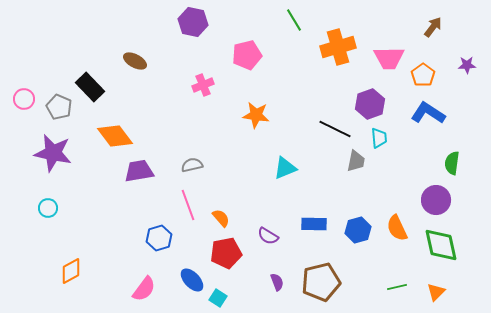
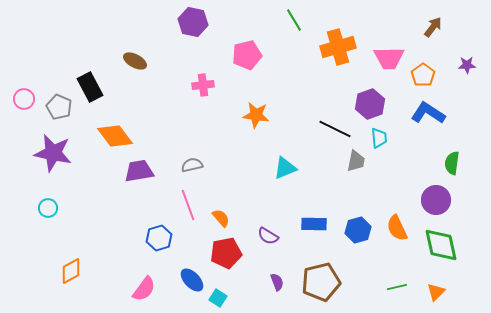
pink cross at (203, 85): rotated 15 degrees clockwise
black rectangle at (90, 87): rotated 16 degrees clockwise
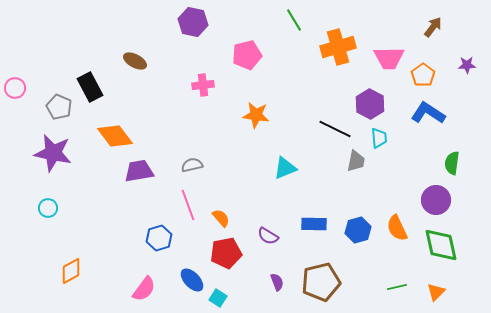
pink circle at (24, 99): moved 9 px left, 11 px up
purple hexagon at (370, 104): rotated 12 degrees counterclockwise
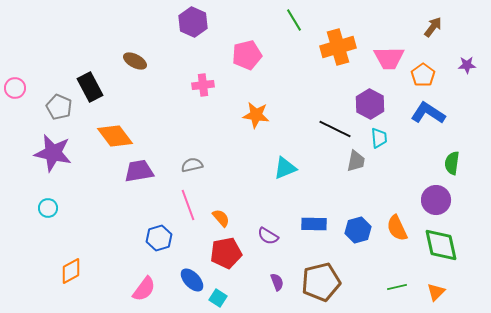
purple hexagon at (193, 22): rotated 12 degrees clockwise
